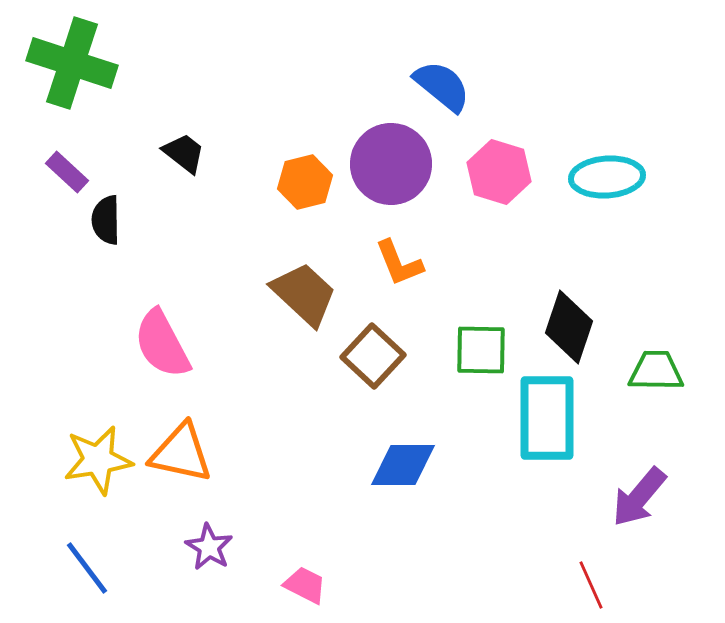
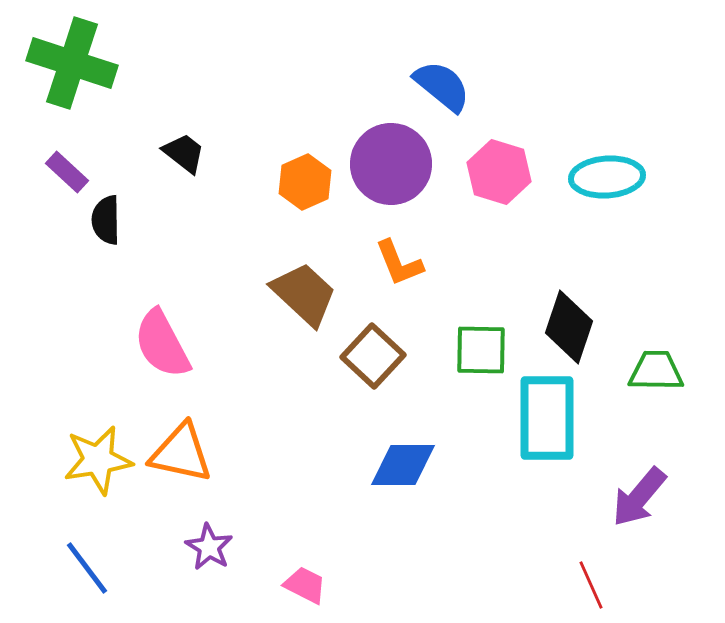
orange hexagon: rotated 10 degrees counterclockwise
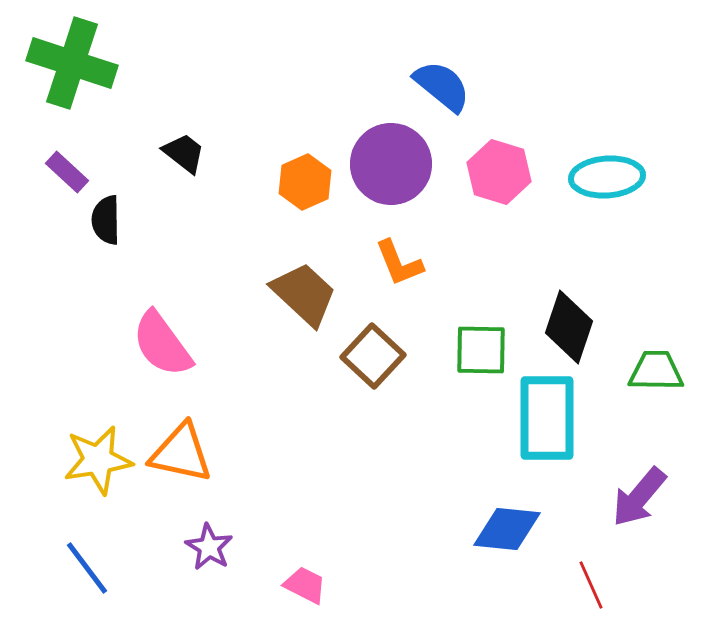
pink semicircle: rotated 8 degrees counterclockwise
blue diamond: moved 104 px right, 64 px down; rotated 6 degrees clockwise
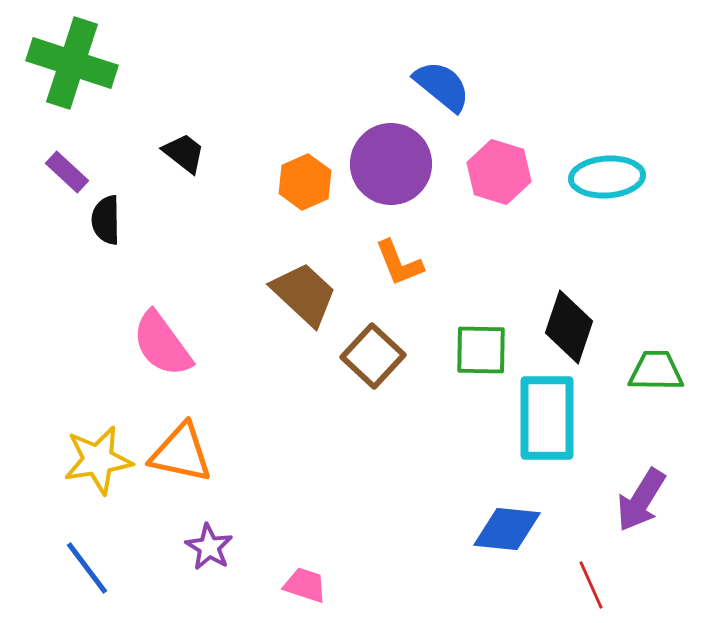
purple arrow: moved 2 px right, 3 px down; rotated 8 degrees counterclockwise
pink trapezoid: rotated 9 degrees counterclockwise
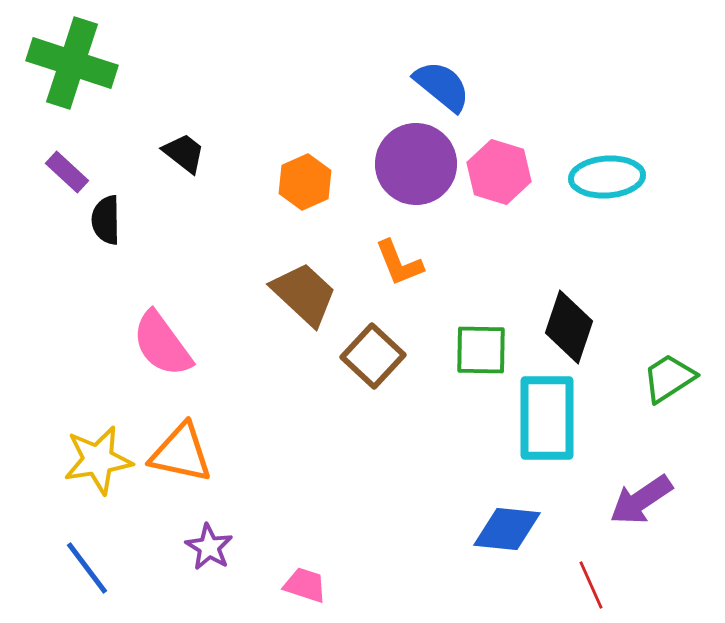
purple circle: moved 25 px right
green trapezoid: moved 13 px right, 7 px down; rotated 34 degrees counterclockwise
purple arrow: rotated 24 degrees clockwise
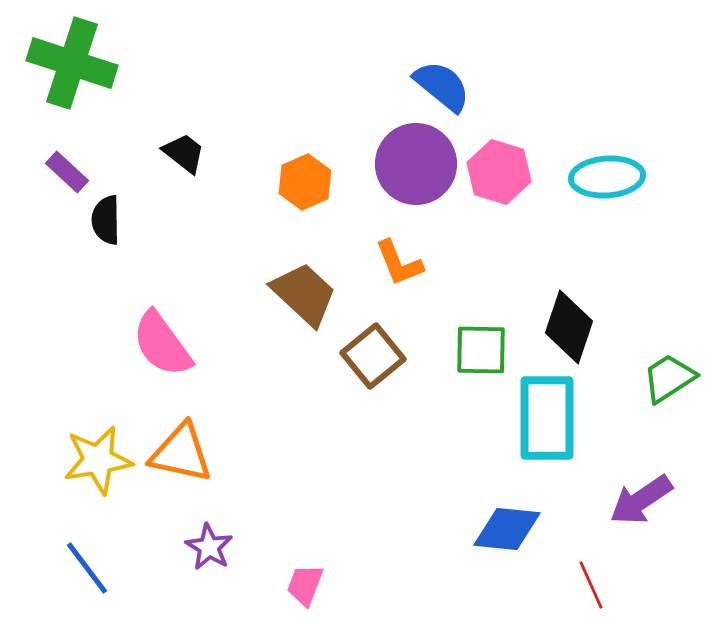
brown square: rotated 8 degrees clockwise
pink trapezoid: rotated 87 degrees counterclockwise
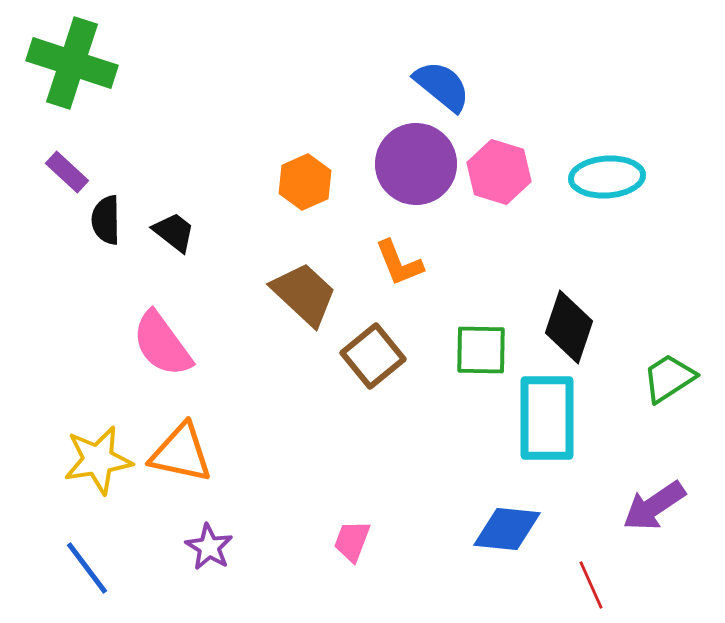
black trapezoid: moved 10 px left, 79 px down
purple arrow: moved 13 px right, 6 px down
pink trapezoid: moved 47 px right, 44 px up
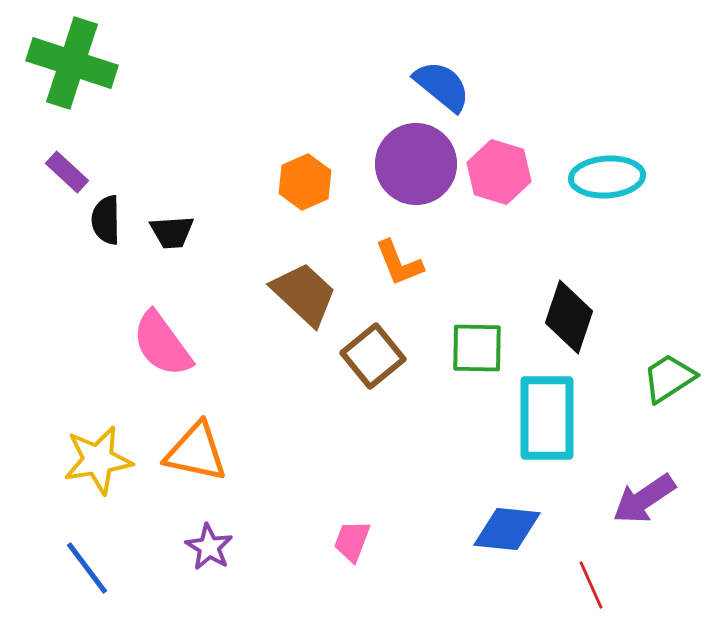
black trapezoid: moved 2 px left; rotated 138 degrees clockwise
black diamond: moved 10 px up
green square: moved 4 px left, 2 px up
orange triangle: moved 15 px right, 1 px up
purple arrow: moved 10 px left, 7 px up
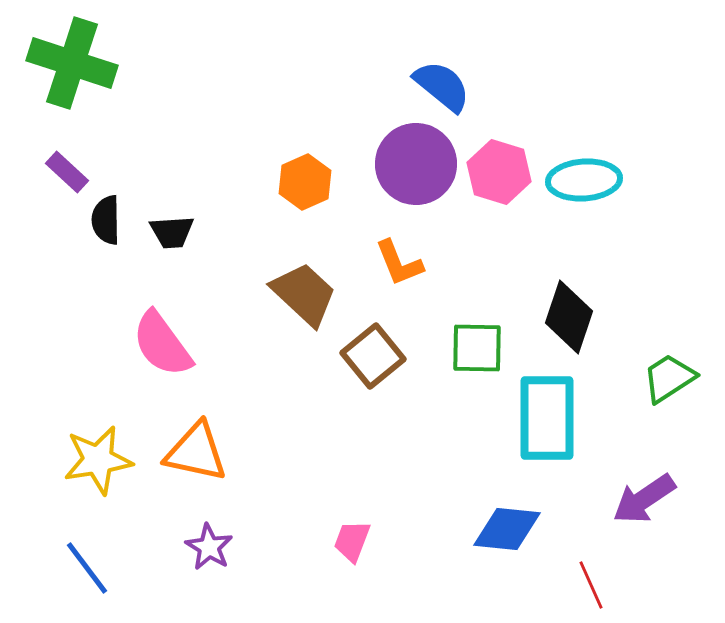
cyan ellipse: moved 23 px left, 3 px down
